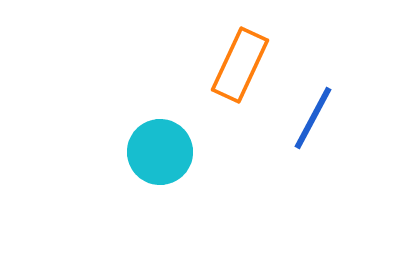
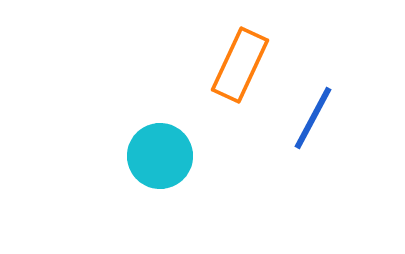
cyan circle: moved 4 px down
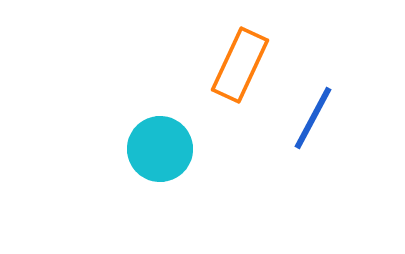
cyan circle: moved 7 px up
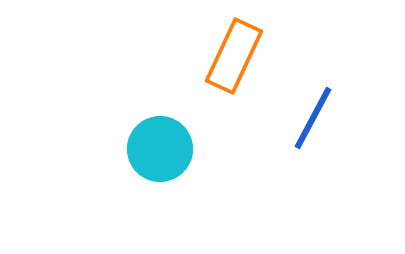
orange rectangle: moved 6 px left, 9 px up
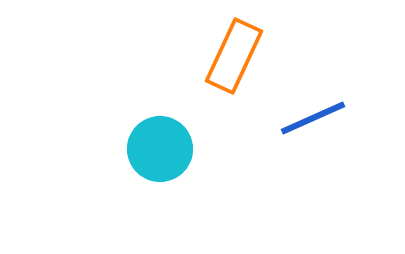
blue line: rotated 38 degrees clockwise
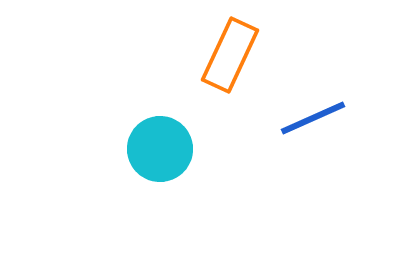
orange rectangle: moved 4 px left, 1 px up
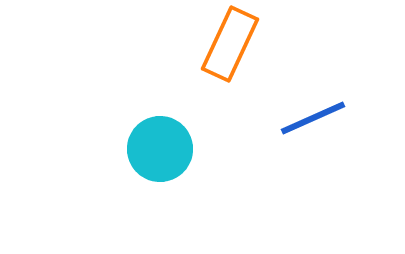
orange rectangle: moved 11 px up
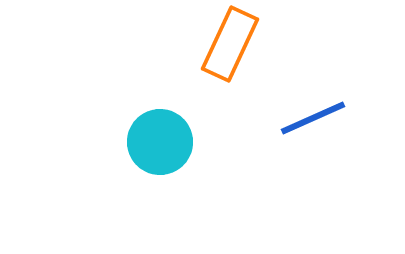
cyan circle: moved 7 px up
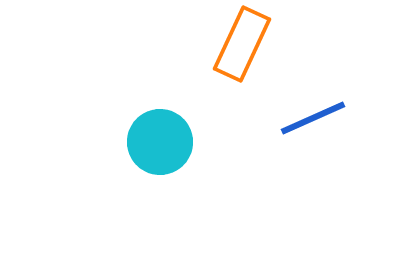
orange rectangle: moved 12 px right
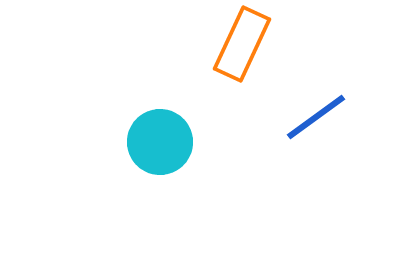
blue line: moved 3 px right, 1 px up; rotated 12 degrees counterclockwise
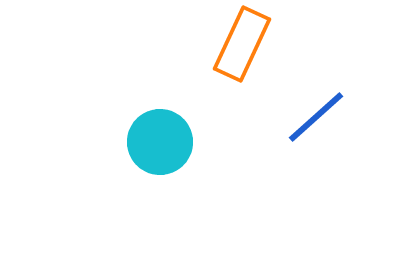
blue line: rotated 6 degrees counterclockwise
